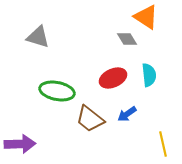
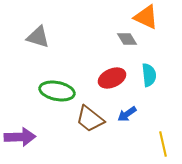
orange triangle: rotated 8 degrees counterclockwise
red ellipse: moved 1 px left
purple arrow: moved 7 px up
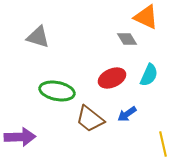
cyan semicircle: rotated 30 degrees clockwise
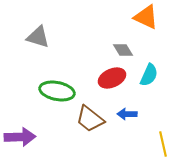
gray diamond: moved 4 px left, 11 px down
blue arrow: rotated 36 degrees clockwise
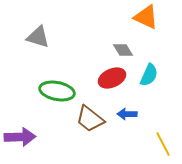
yellow line: rotated 15 degrees counterclockwise
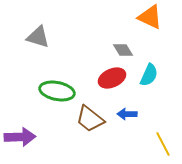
orange triangle: moved 4 px right
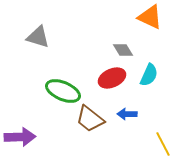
green ellipse: moved 6 px right; rotated 12 degrees clockwise
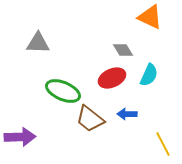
gray triangle: moved 6 px down; rotated 15 degrees counterclockwise
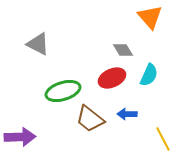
orange triangle: rotated 24 degrees clockwise
gray triangle: moved 1 px down; rotated 25 degrees clockwise
green ellipse: rotated 40 degrees counterclockwise
yellow line: moved 5 px up
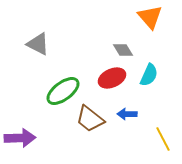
green ellipse: rotated 20 degrees counterclockwise
purple arrow: moved 1 px down
